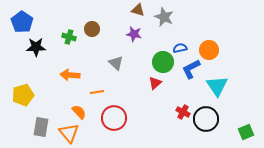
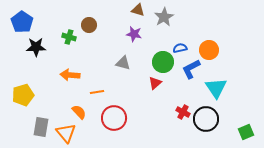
gray star: rotated 18 degrees clockwise
brown circle: moved 3 px left, 4 px up
gray triangle: moved 7 px right; rotated 28 degrees counterclockwise
cyan triangle: moved 1 px left, 2 px down
orange triangle: moved 3 px left
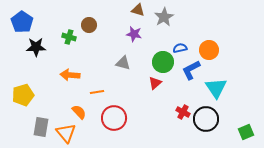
blue L-shape: moved 1 px down
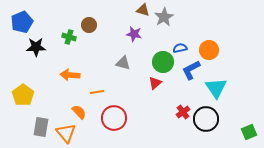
brown triangle: moved 5 px right
blue pentagon: rotated 15 degrees clockwise
yellow pentagon: rotated 20 degrees counterclockwise
red cross: rotated 24 degrees clockwise
green square: moved 3 px right
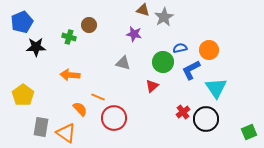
red triangle: moved 3 px left, 3 px down
orange line: moved 1 px right, 5 px down; rotated 32 degrees clockwise
orange semicircle: moved 1 px right, 3 px up
orange triangle: rotated 15 degrees counterclockwise
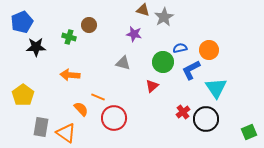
orange semicircle: moved 1 px right
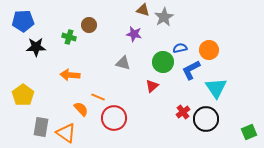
blue pentagon: moved 1 px right, 1 px up; rotated 20 degrees clockwise
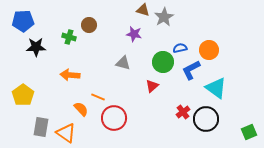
cyan triangle: rotated 20 degrees counterclockwise
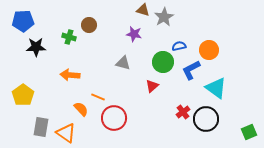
blue semicircle: moved 1 px left, 2 px up
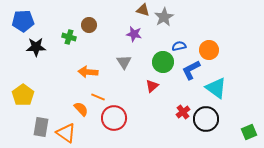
gray triangle: moved 1 px right, 1 px up; rotated 42 degrees clockwise
orange arrow: moved 18 px right, 3 px up
